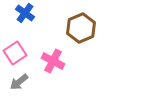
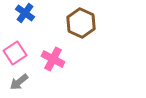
brown hexagon: moved 5 px up; rotated 12 degrees counterclockwise
pink cross: moved 2 px up
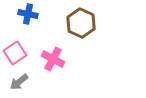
blue cross: moved 3 px right, 1 px down; rotated 24 degrees counterclockwise
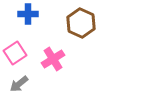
blue cross: rotated 12 degrees counterclockwise
pink cross: rotated 30 degrees clockwise
gray arrow: moved 2 px down
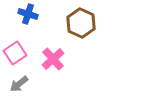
blue cross: rotated 18 degrees clockwise
pink cross: rotated 10 degrees counterclockwise
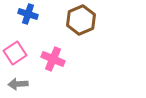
brown hexagon: moved 3 px up; rotated 12 degrees clockwise
pink cross: rotated 25 degrees counterclockwise
gray arrow: moved 1 px left; rotated 36 degrees clockwise
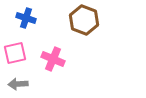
blue cross: moved 2 px left, 4 px down
brown hexagon: moved 3 px right; rotated 16 degrees counterclockwise
pink square: rotated 20 degrees clockwise
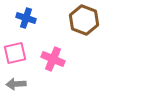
gray arrow: moved 2 px left
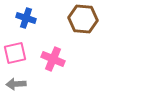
brown hexagon: moved 1 px left, 1 px up; rotated 16 degrees counterclockwise
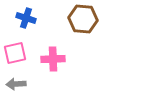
pink cross: rotated 25 degrees counterclockwise
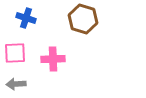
brown hexagon: rotated 12 degrees clockwise
pink square: rotated 10 degrees clockwise
